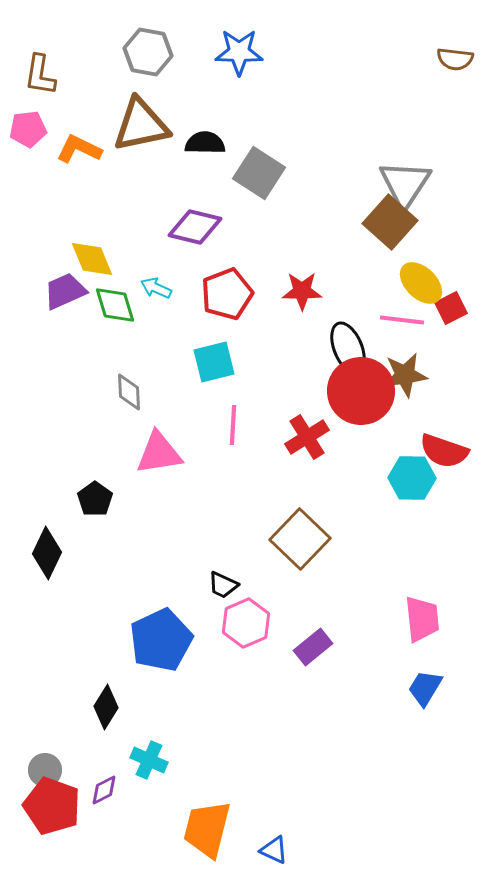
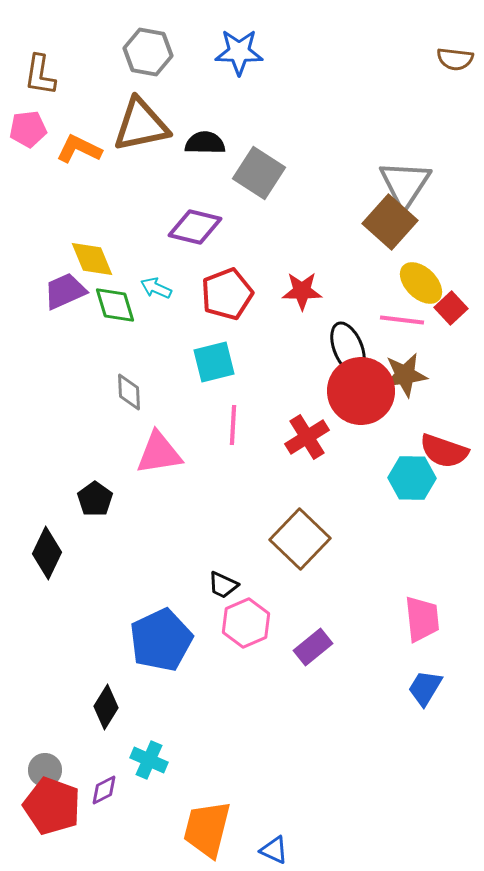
red square at (451, 308): rotated 16 degrees counterclockwise
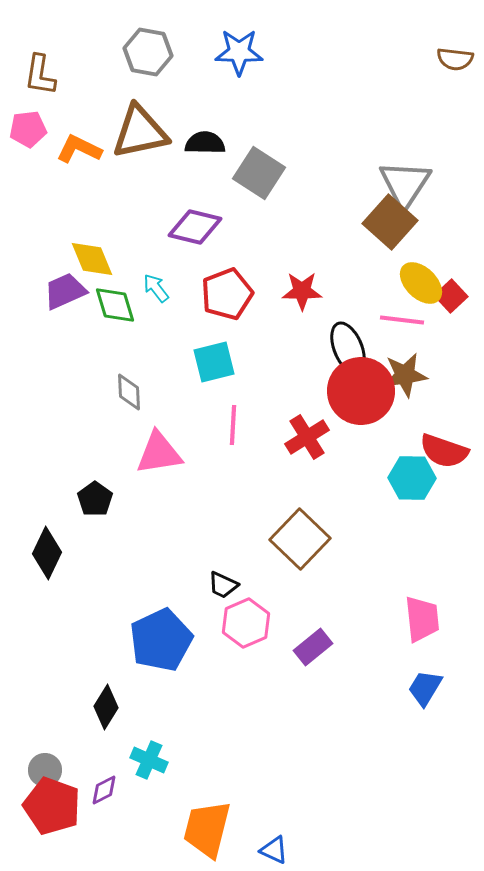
brown triangle at (141, 125): moved 1 px left, 7 px down
cyan arrow at (156, 288): rotated 28 degrees clockwise
red square at (451, 308): moved 12 px up
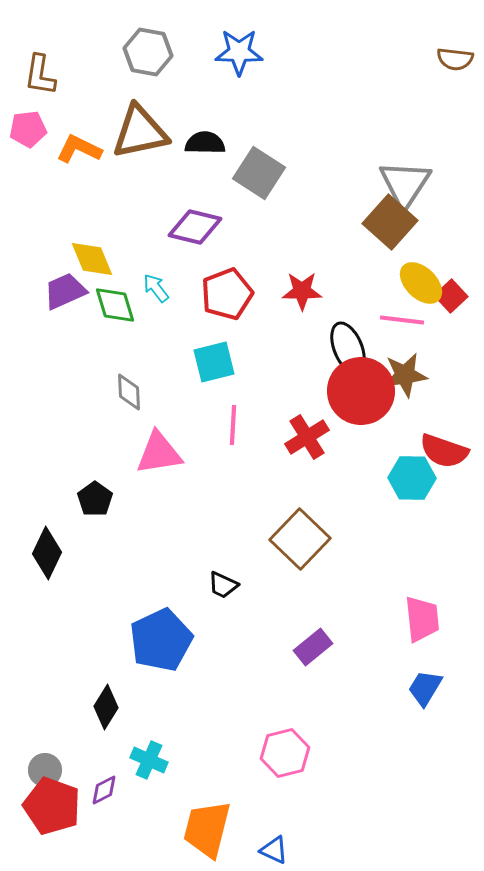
pink hexagon at (246, 623): moved 39 px right, 130 px down; rotated 9 degrees clockwise
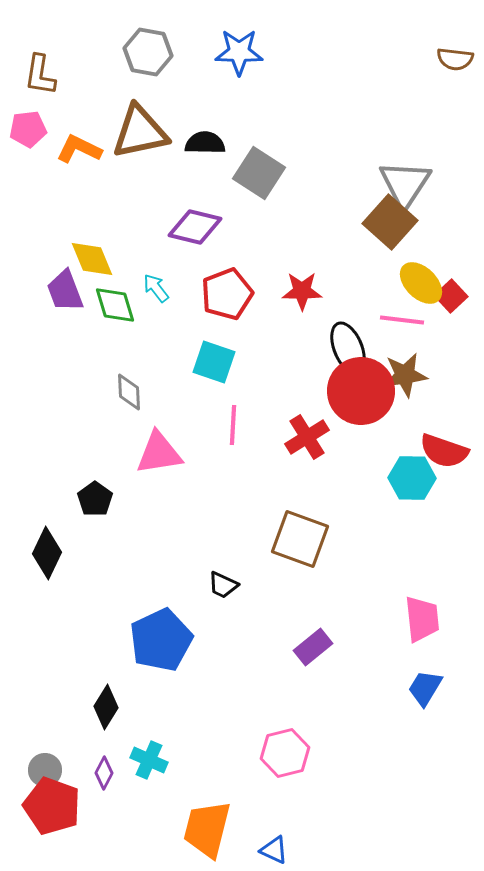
purple trapezoid at (65, 291): rotated 87 degrees counterclockwise
cyan square at (214, 362): rotated 33 degrees clockwise
brown square at (300, 539): rotated 24 degrees counterclockwise
purple diamond at (104, 790): moved 17 px up; rotated 36 degrees counterclockwise
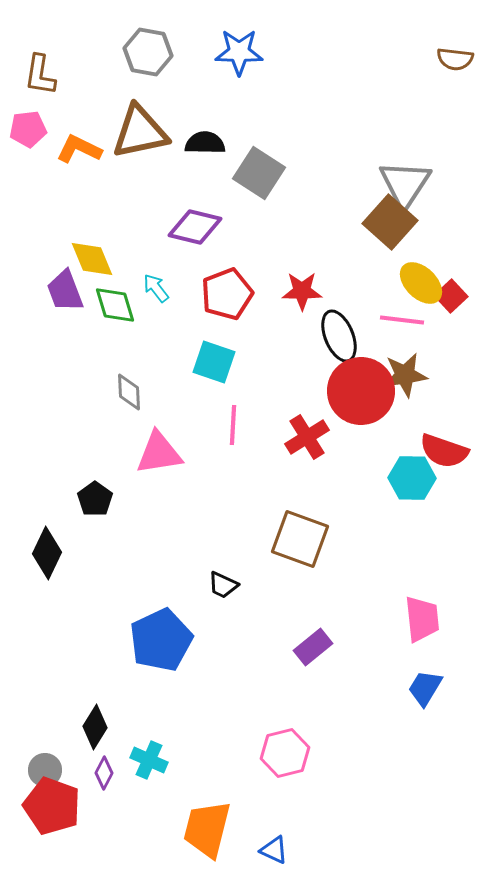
black ellipse at (348, 348): moved 9 px left, 12 px up
black diamond at (106, 707): moved 11 px left, 20 px down
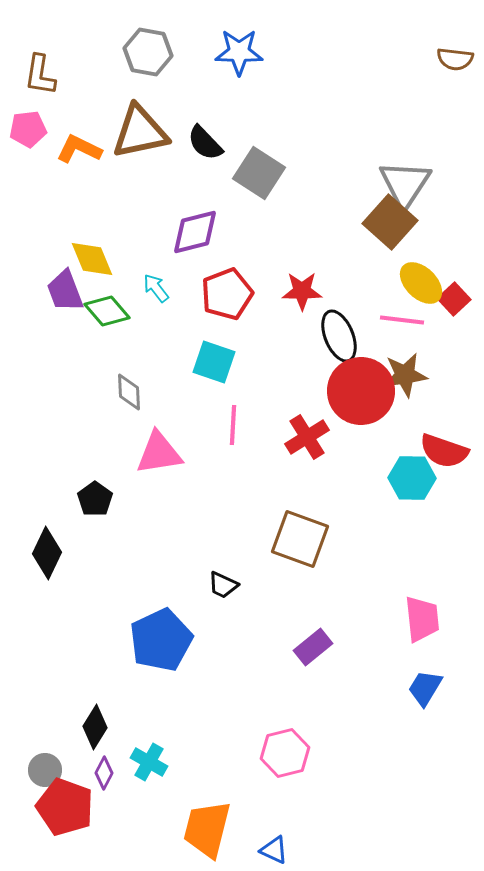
black semicircle at (205, 143): rotated 135 degrees counterclockwise
purple diamond at (195, 227): moved 5 px down; rotated 28 degrees counterclockwise
red square at (451, 296): moved 3 px right, 3 px down
green diamond at (115, 305): moved 8 px left, 6 px down; rotated 24 degrees counterclockwise
cyan cross at (149, 760): moved 2 px down; rotated 6 degrees clockwise
red pentagon at (52, 806): moved 13 px right, 1 px down
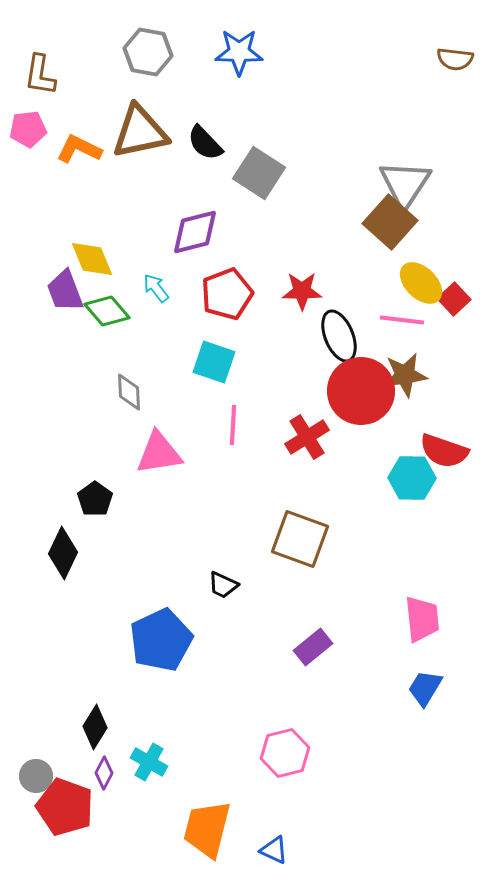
black diamond at (47, 553): moved 16 px right
gray circle at (45, 770): moved 9 px left, 6 px down
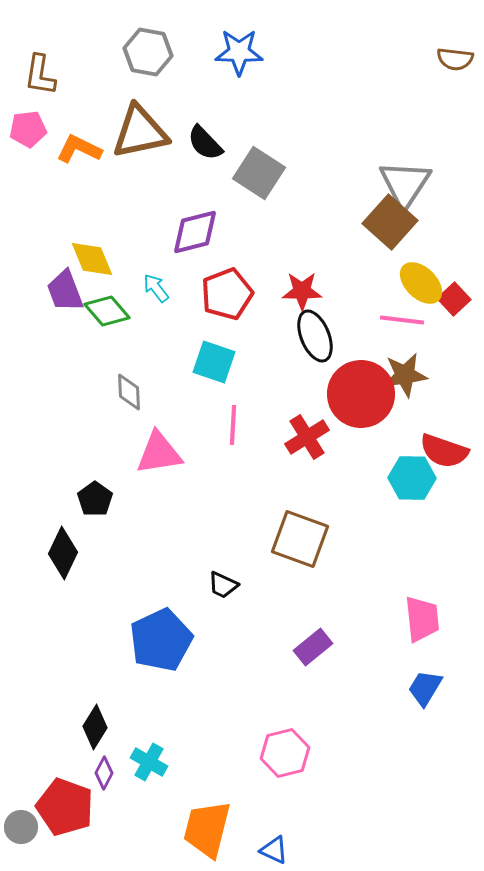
black ellipse at (339, 336): moved 24 px left
red circle at (361, 391): moved 3 px down
gray circle at (36, 776): moved 15 px left, 51 px down
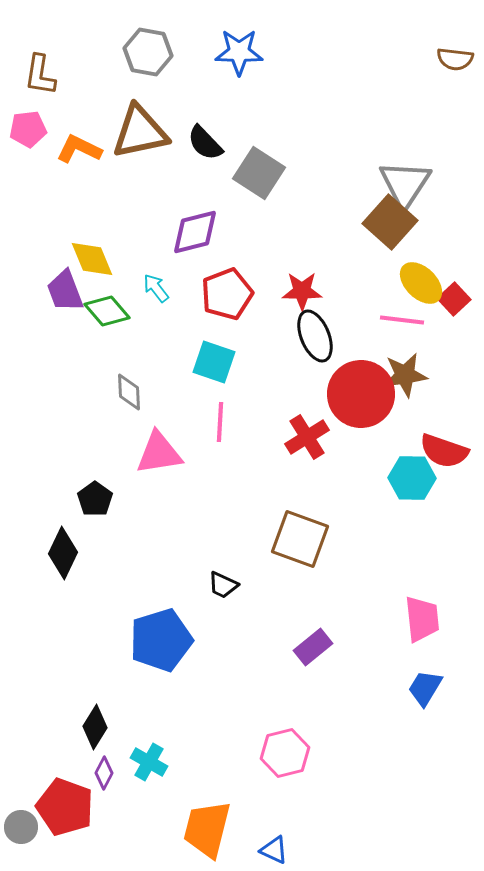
pink line at (233, 425): moved 13 px left, 3 px up
blue pentagon at (161, 640): rotated 8 degrees clockwise
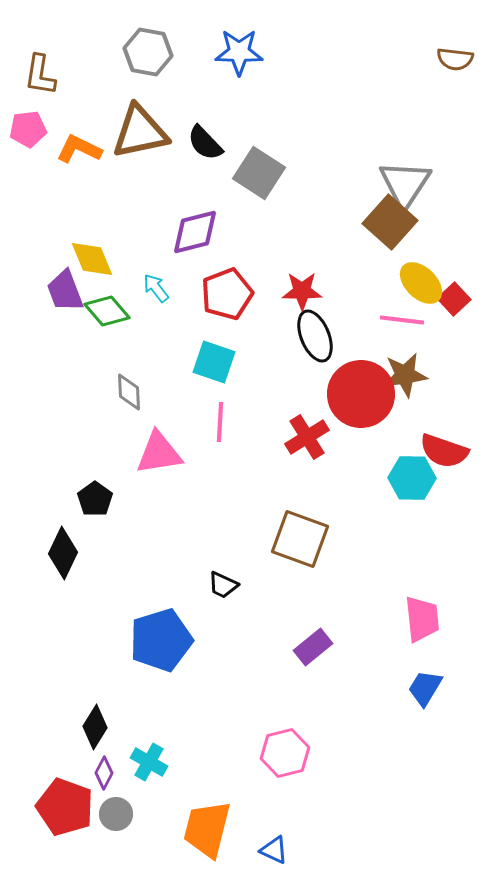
gray circle at (21, 827): moved 95 px right, 13 px up
